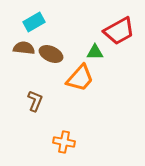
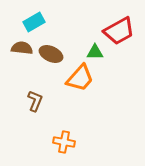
brown semicircle: moved 2 px left
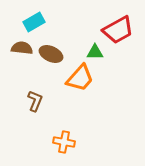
red trapezoid: moved 1 px left, 1 px up
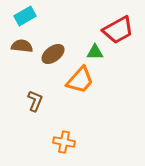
cyan rectangle: moved 9 px left, 6 px up
brown semicircle: moved 2 px up
brown ellipse: moved 2 px right; rotated 60 degrees counterclockwise
orange trapezoid: moved 2 px down
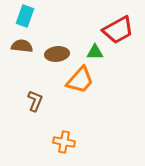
cyan rectangle: rotated 40 degrees counterclockwise
brown ellipse: moved 4 px right; rotated 30 degrees clockwise
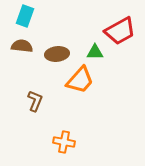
red trapezoid: moved 2 px right, 1 px down
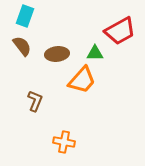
brown semicircle: rotated 45 degrees clockwise
green triangle: moved 1 px down
orange trapezoid: moved 2 px right
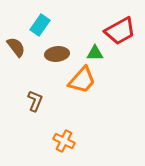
cyan rectangle: moved 15 px right, 9 px down; rotated 15 degrees clockwise
brown semicircle: moved 6 px left, 1 px down
orange cross: moved 1 px up; rotated 15 degrees clockwise
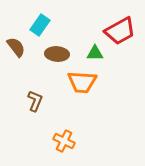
brown ellipse: rotated 10 degrees clockwise
orange trapezoid: moved 2 px down; rotated 52 degrees clockwise
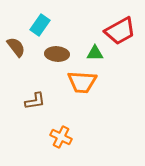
brown L-shape: rotated 60 degrees clockwise
orange cross: moved 3 px left, 4 px up
